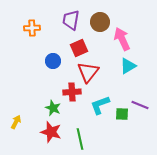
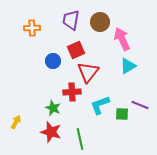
red square: moved 3 px left, 2 px down
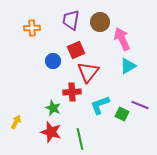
green square: rotated 24 degrees clockwise
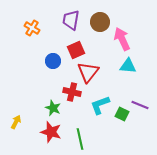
orange cross: rotated 35 degrees clockwise
cyan triangle: rotated 36 degrees clockwise
red cross: rotated 18 degrees clockwise
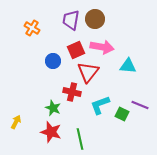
brown circle: moved 5 px left, 3 px up
pink arrow: moved 20 px left, 8 px down; rotated 125 degrees clockwise
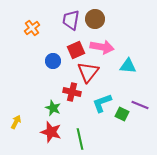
orange cross: rotated 21 degrees clockwise
cyan L-shape: moved 2 px right, 2 px up
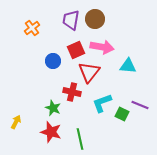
red triangle: moved 1 px right
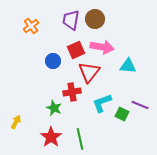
orange cross: moved 1 px left, 2 px up
red cross: rotated 24 degrees counterclockwise
green star: moved 1 px right
red star: moved 5 px down; rotated 20 degrees clockwise
